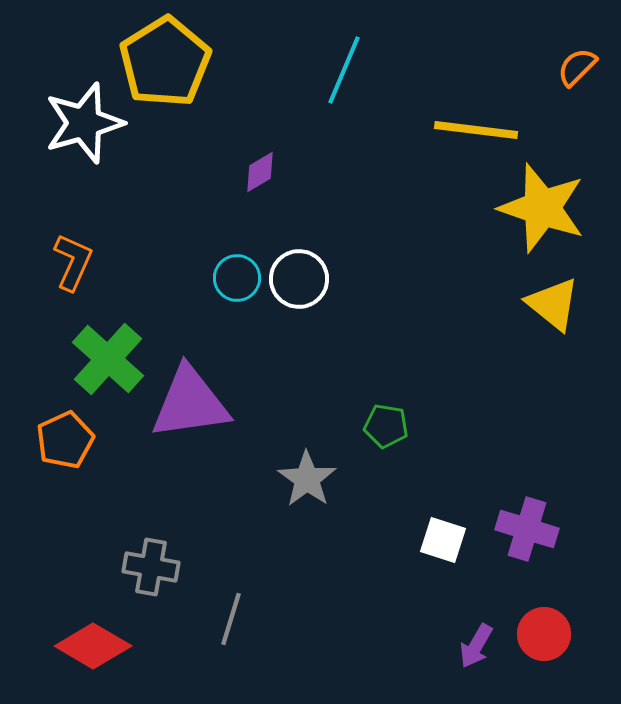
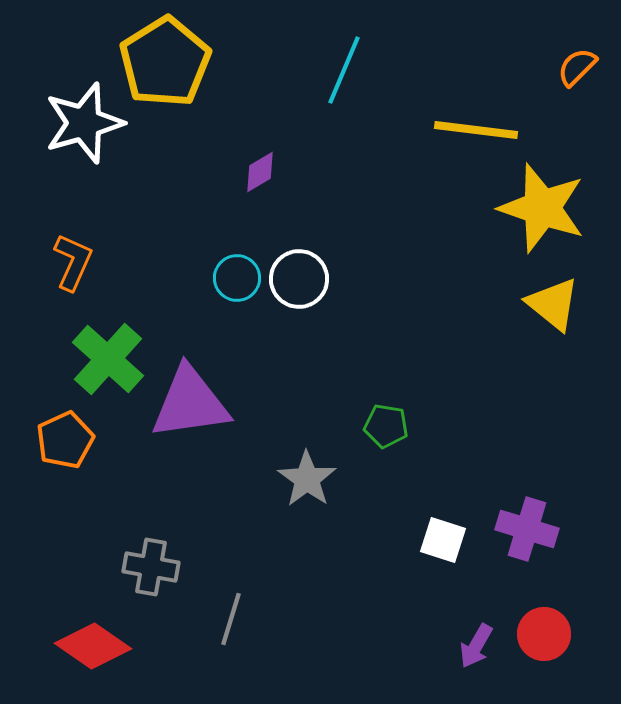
red diamond: rotated 4 degrees clockwise
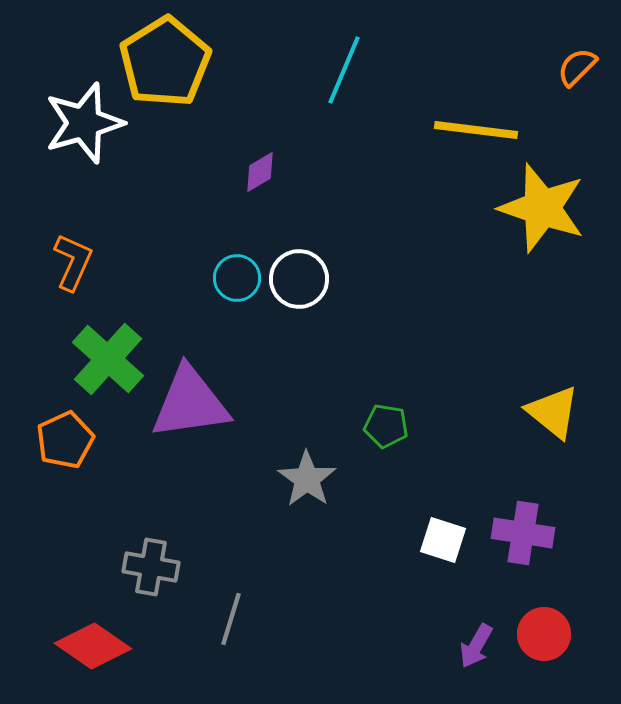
yellow triangle: moved 108 px down
purple cross: moved 4 px left, 4 px down; rotated 8 degrees counterclockwise
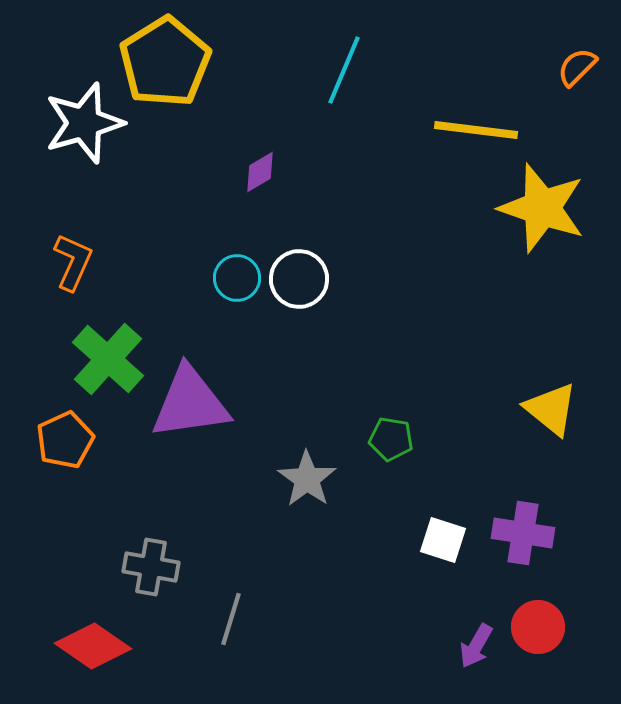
yellow triangle: moved 2 px left, 3 px up
green pentagon: moved 5 px right, 13 px down
red circle: moved 6 px left, 7 px up
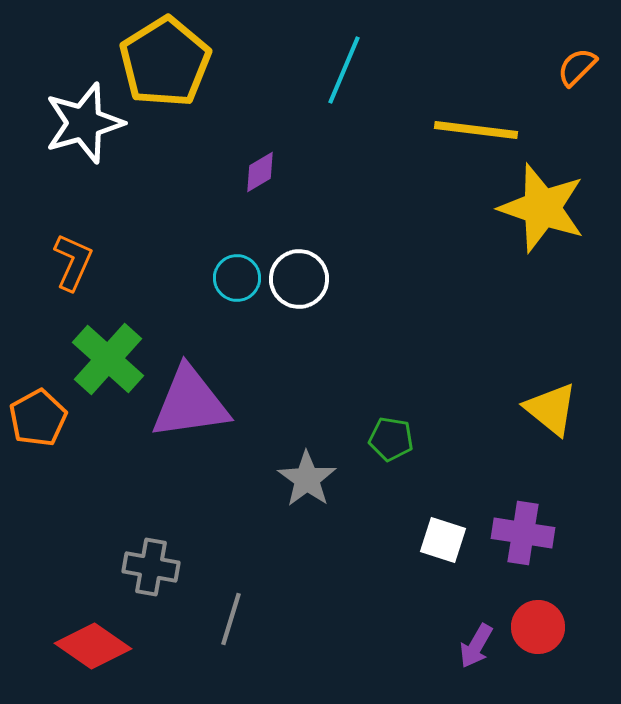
orange pentagon: moved 27 px left, 22 px up; rotated 4 degrees counterclockwise
